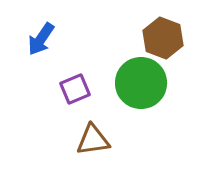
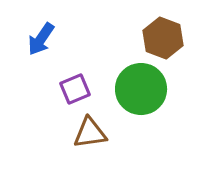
green circle: moved 6 px down
brown triangle: moved 3 px left, 7 px up
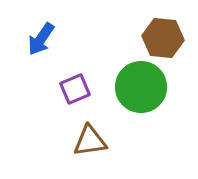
brown hexagon: rotated 15 degrees counterclockwise
green circle: moved 2 px up
brown triangle: moved 8 px down
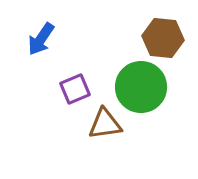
brown triangle: moved 15 px right, 17 px up
